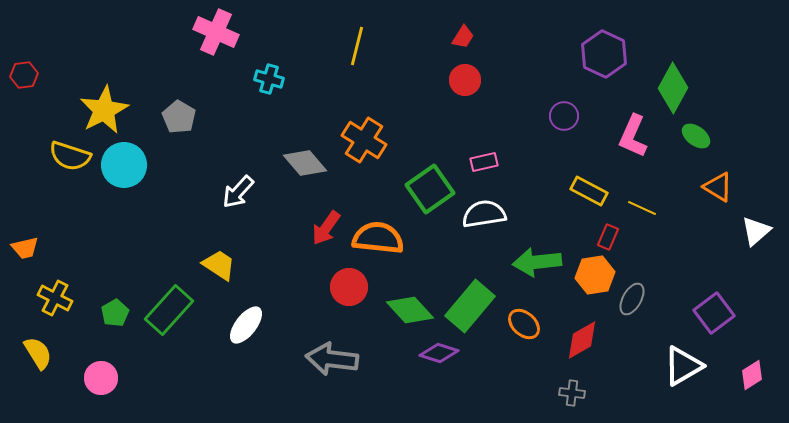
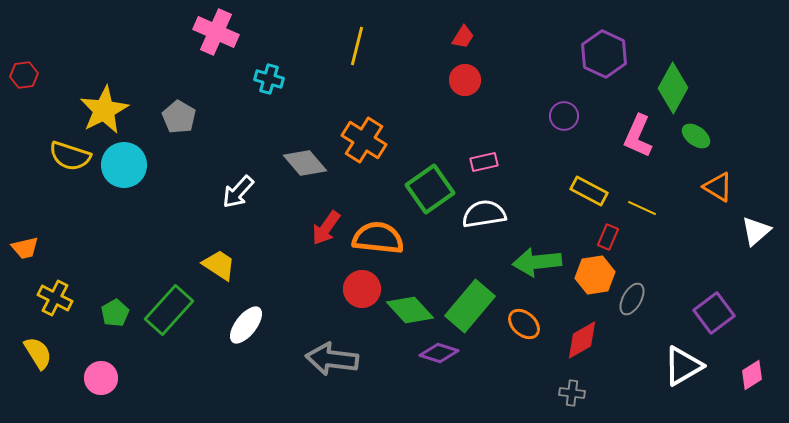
pink L-shape at (633, 136): moved 5 px right
red circle at (349, 287): moved 13 px right, 2 px down
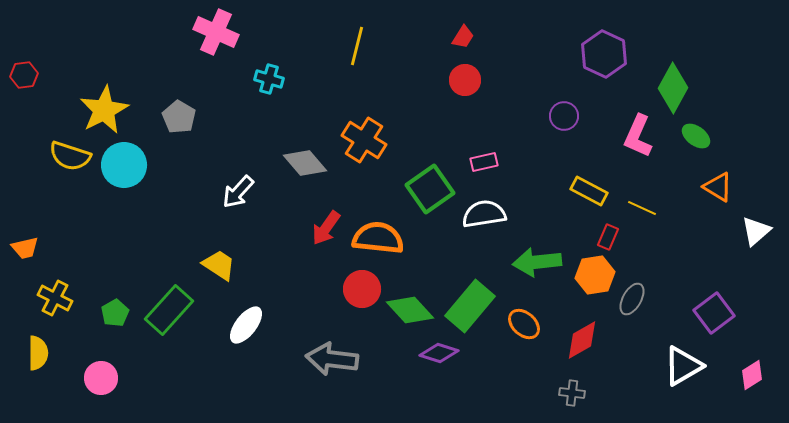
yellow semicircle at (38, 353): rotated 32 degrees clockwise
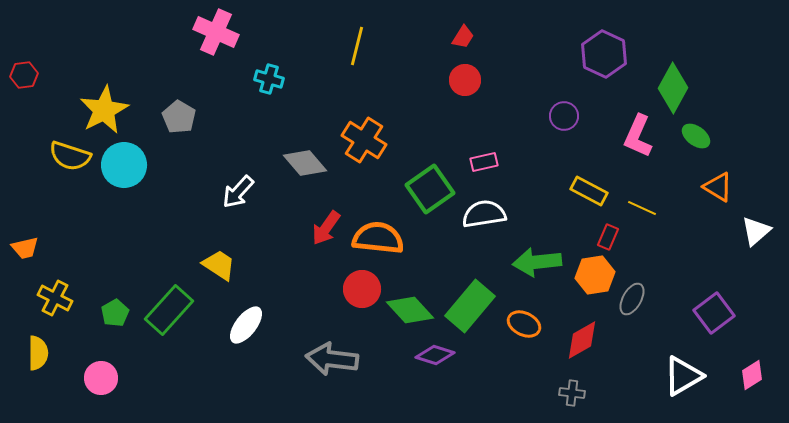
orange ellipse at (524, 324): rotated 16 degrees counterclockwise
purple diamond at (439, 353): moved 4 px left, 2 px down
white triangle at (683, 366): moved 10 px down
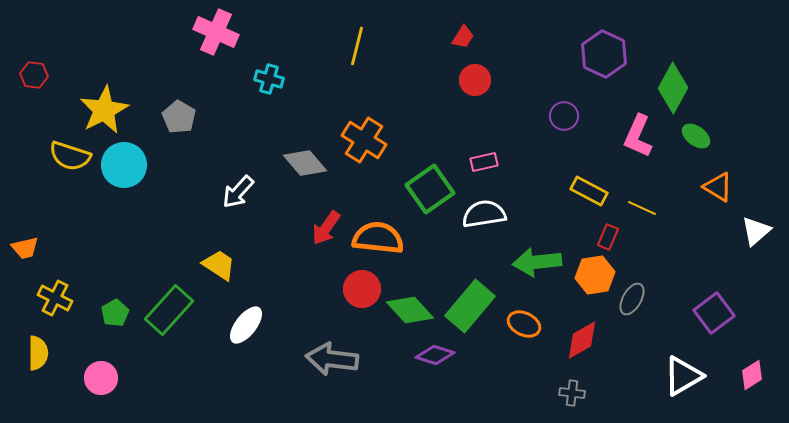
red hexagon at (24, 75): moved 10 px right; rotated 16 degrees clockwise
red circle at (465, 80): moved 10 px right
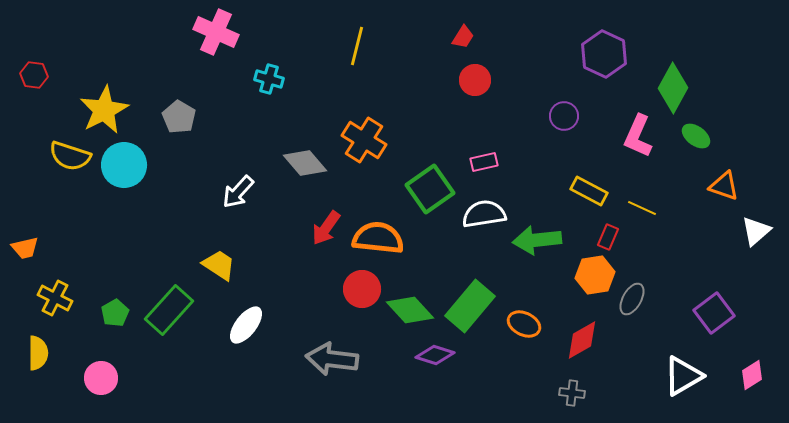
orange triangle at (718, 187): moved 6 px right, 1 px up; rotated 12 degrees counterclockwise
green arrow at (537, 262): moved 22 px up
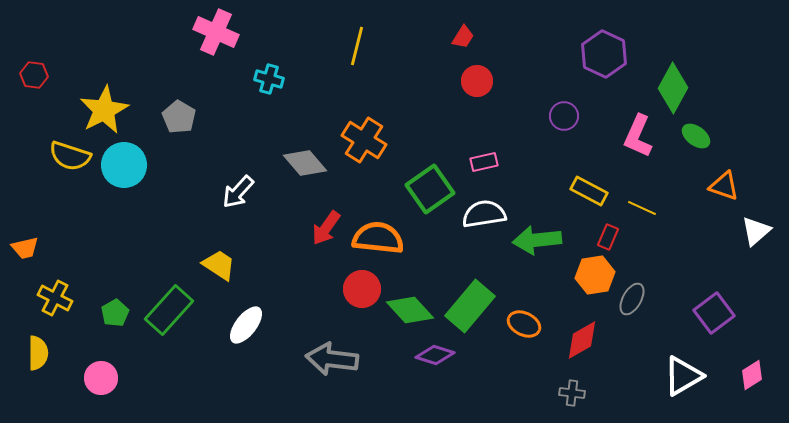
red circle at (475, 80): moved 2 px right, 1 px down
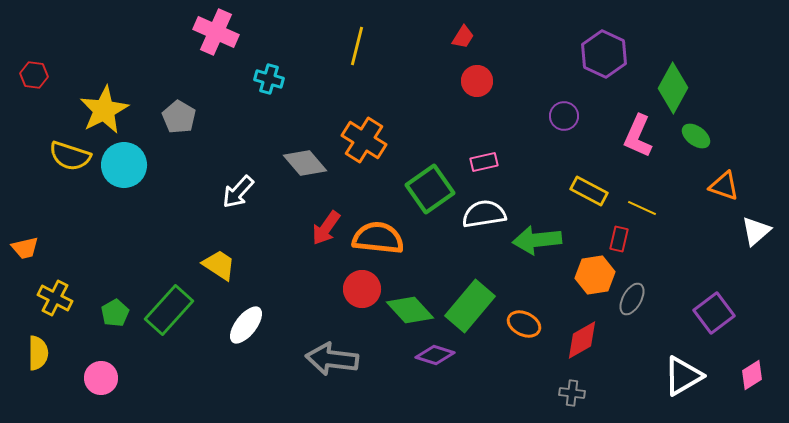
red rectangle at (608, 237): moved 11 px right, 2 px down; rotated 10 degrees counterclockwise
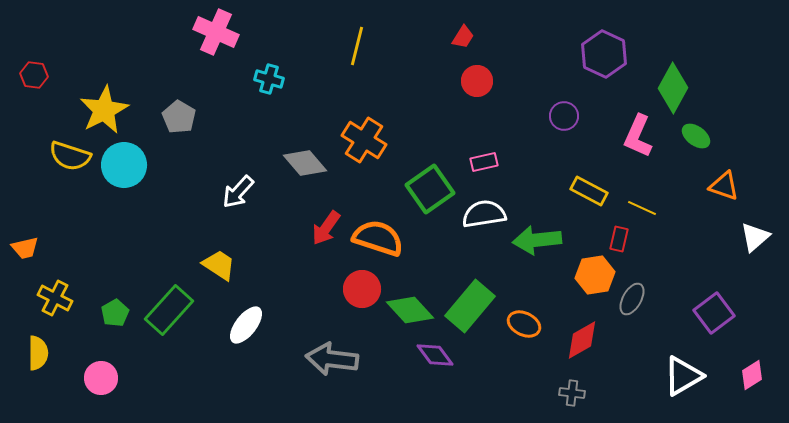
white triangle at (756, 231): moved 1 px left, 6 px down
orange semicircle at (378, 238): rotated 12 degrees clockwise
purple diamond at (435, 355): rotated 36 degrees clockwise
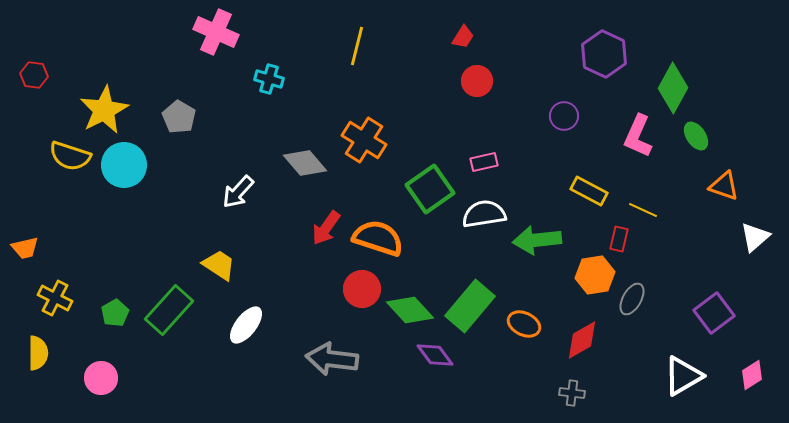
green ellipse at (696, 136): rotated 20 degrees clockwise
yellow line at (642, 208): moved 1 px right, 2 px down
